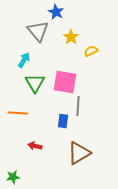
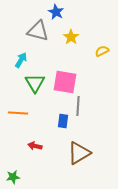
gray triangle: rotated 35 degrees counterclockwise
yellow semicircle: moved 11 px right
cyan arrow: moved 3 px left
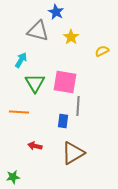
orange line: moved 1 px right, 1 px up
brown triangle: moved 6 px left
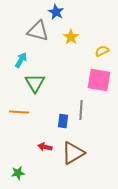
pink square: moved 34 px right, 2 px up
gray line: moved 3 px right, 4 px down
red arrow: moved 10 px right, 1 px down
green star: moved 5 px right, 4 px up
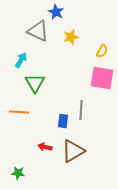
gray triangle: rotated 10 degrees clockwise
yellow star: rotated 21 degrees clockwise
yellow semicircle: rotated 144 degrees clockwise
pink square: moved 3 px right, 2 px up
brown triangle: moved 2 px up
green star: rotated 16 degrees clockwise
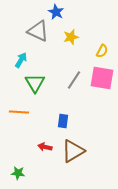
gray line: moved 7 px left, 30 px up; rotated 30 degrees clockwise
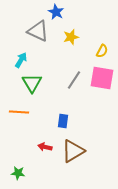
green triangle: moved 3 px left
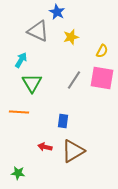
blue star: moved 1 px right
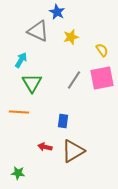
yellow semicircle: moved 1 px up; rotated 64 degrees counterclockwise
pink square: rotated 20 degrees counterclockwise
